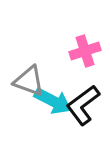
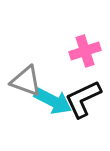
gray triangle: moved 3 px left
black L-shape: moved 6 px up; rotated 12 degrees clockwise
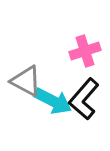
gray triangle: rotated 8 degrees clockwise
black L-shape: moved 1 px right; rotated 24 degrees counterclockwise
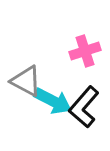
black L-shape: moved 8 px down
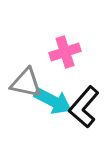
pink cross: moved 20 px left, 1 px down
gray triangle: moved 2 px down; rotated 16 degrees counterclockwise
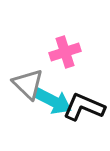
gray triangle: moved 2 px right, 1 px down; rotated 32 degrees clockwise
black L-shape: rotated 72 degrees clockwise
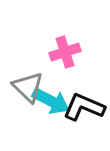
gray triangle: moved 3 px down
cyan arrow: moved 2 px left
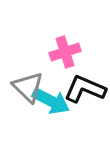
black L-shape: moved 1 px right, 18 px up
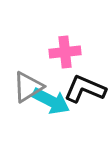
pink cross: rotated 12 degrees clockwise
gray triangle: rotated 44 degrees clockwise
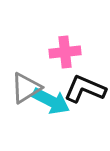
gray triangle: moved 2 px left, 1 px down
